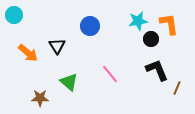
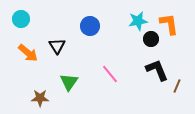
cyan circle: moved 7 px right, 4 px down
green triangle: rotated 24 degrees clockwise
brown line: moved 2 px up
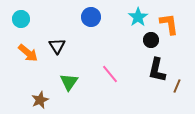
cyan star: moved 4 px up; rotated 24 degrees counterclockwise
blue circle: moved 1 px right, 9 px up
black circle: moved 1 px down
black L-shape: rotated 145 degrees counterclockwise
brown star: moved 2 px down; rotated 24 degrees counterclockwise
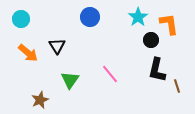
blue circle: moved 1 px left
green triangle: moved 1 px right, 2 px up
brown line: rotated 40 degrees counterclockwise
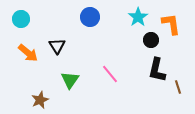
orange L-shape: moved 2 px right
brown line: moved 1 px right, 1 px down
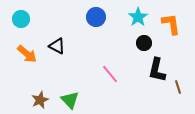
blue circle: moved 6 px right
black circle: moved 7 px left, 3 px down
black triangle: rotated 30 degrees counterclockwise
orange arrow: moved 1 px left, 1 px down
green triangle: moved 20 px down; rotated 18 degrees counterclockwise
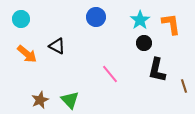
cyan star: moved 2 px right, 3 px down
brown line: moved 6 px right, 1 px up
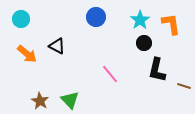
brown line: rotated 56 degrees counterclockwise
brown star: moved 1 px down; rotated 18 degrees counterclockwise
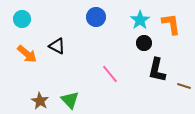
cyan circle: moved 1 px right
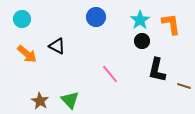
black circle: moved 2 px left, 2 px up
